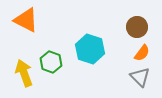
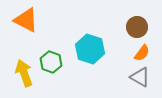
gray triangle: rotated 15 degrees counterclockwise
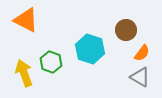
brown circle: moved 11 px left, 3 px down
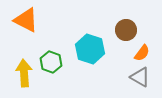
yellow arrow: rotated 16 degrees clockwise
